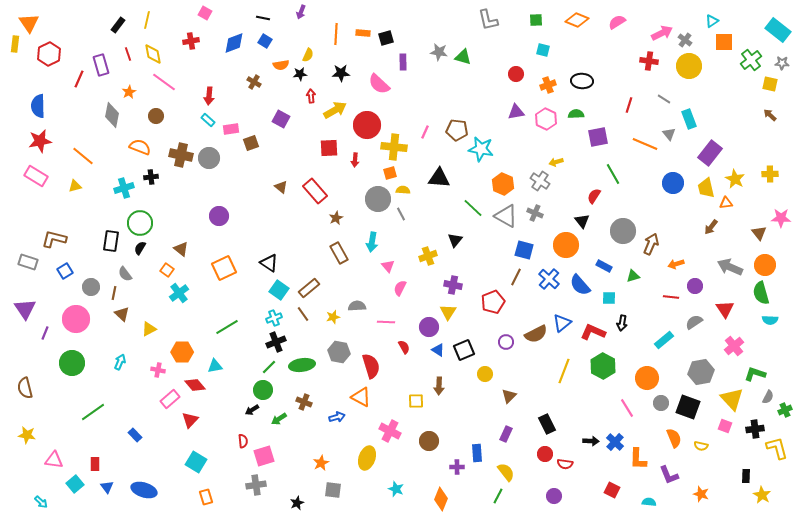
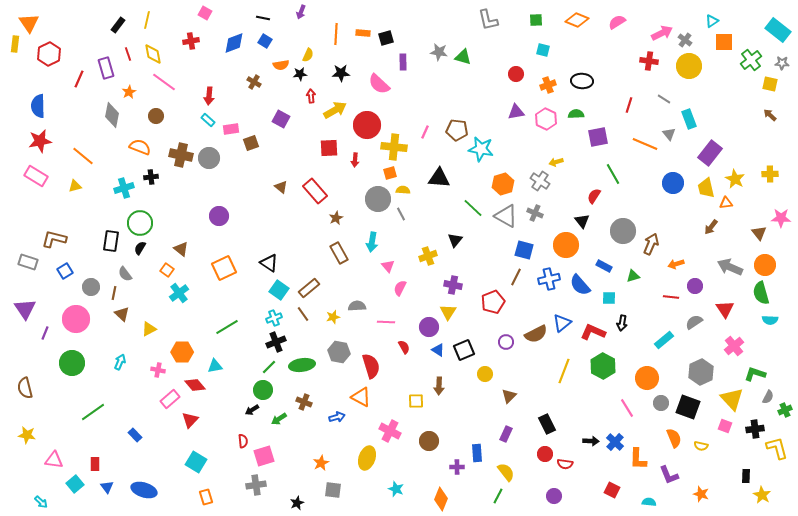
purple rectangle at (101, 65): moved 5 px right, 3 px down
orange hexagon at (503, 184): rotated 20 degrees clockwise
blue cross at (549, 279): rotated 35 degrees clockwise
gray hexagon at (701, 372): rotated 15 degrees counterclockwise
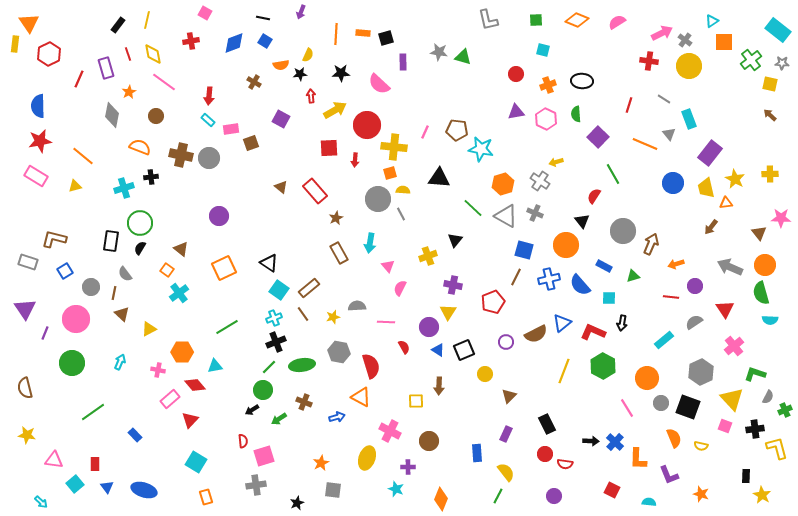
green semicircle at (576, 114): rotated 91 degrees counterclockwise
purple square at (598, 137): rotated 35 degrees counterclockwise
cyan arrow at (372, 242): moved 2 px left, 1 px down
purple cross at (457, 467): moved 49 px left
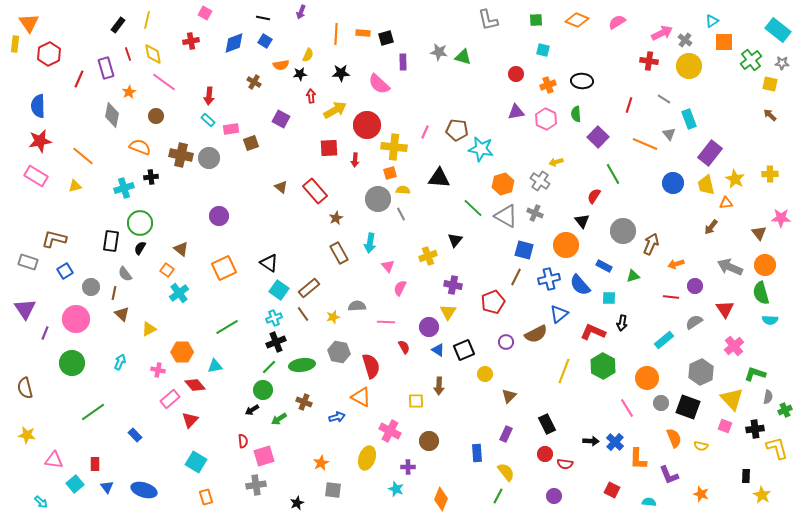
yellow trapezoid at (706, 188): moved 3 px up
blue triangle at (562, 323): moved 3 px left, 9 px up
gray semicircle at (768, 397): rotated 16 degrees counterclockwise
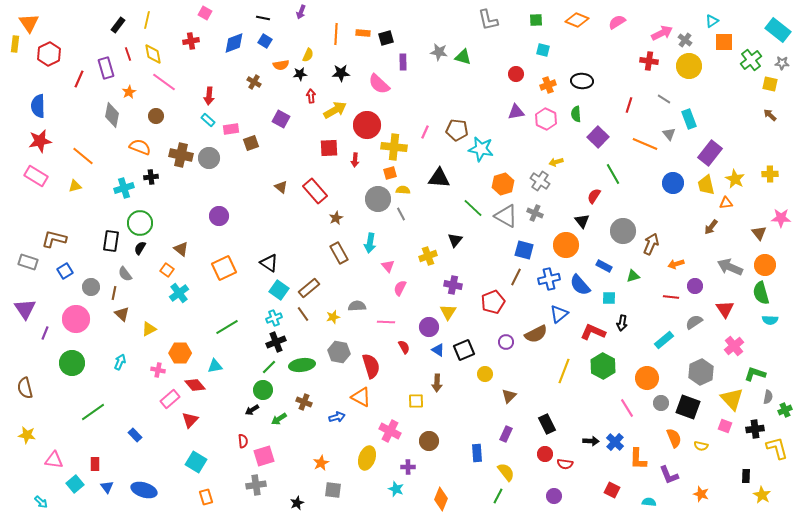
orange hexagon at (182, 352): moved 2 px left, 1 px down
brown arrow at (439, 386): moved 2 px left, 3 px up
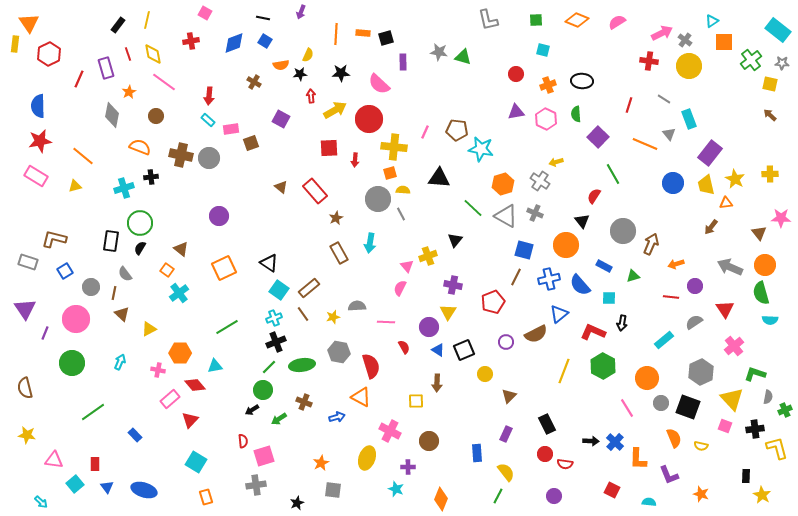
red circle at (367, 125): moved 2 px right, 6 px up
pink triangle at (388, 266): moved 19 px right
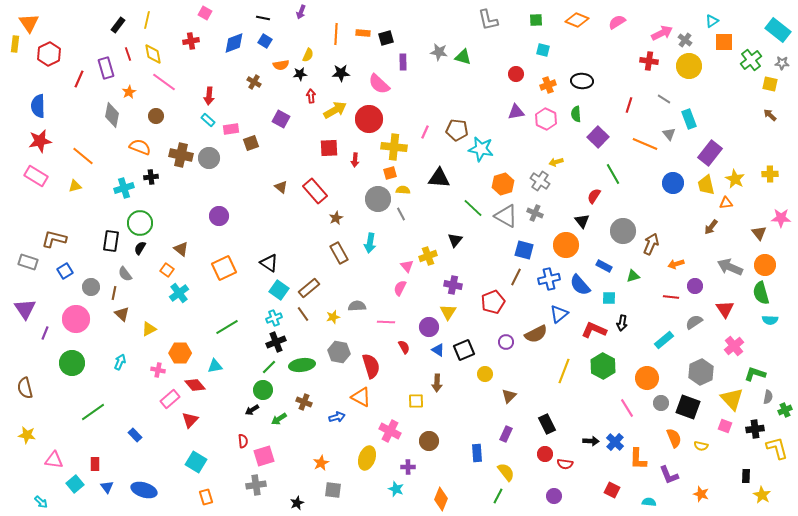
red L-shape at (593, 332): moved 1 px right, 2 px up
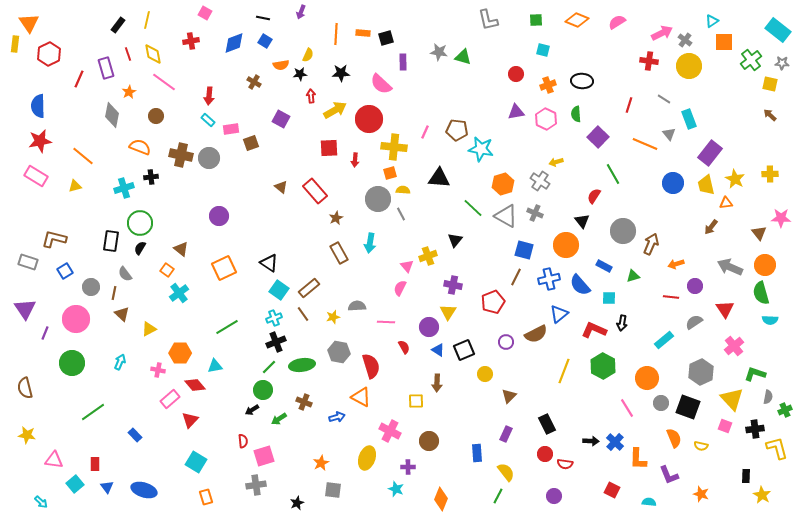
pink semicircle at (379, 84): moved 2 px right
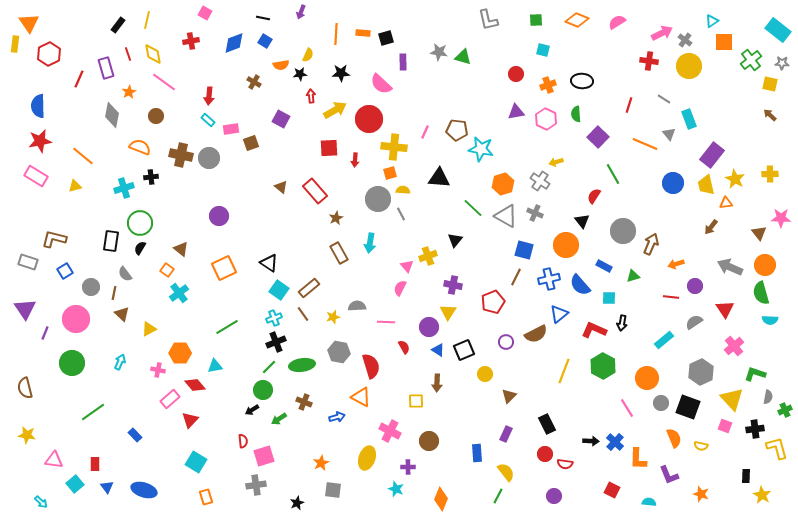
purple rectangle at (710, 153): moved 2 px right, 2 px down
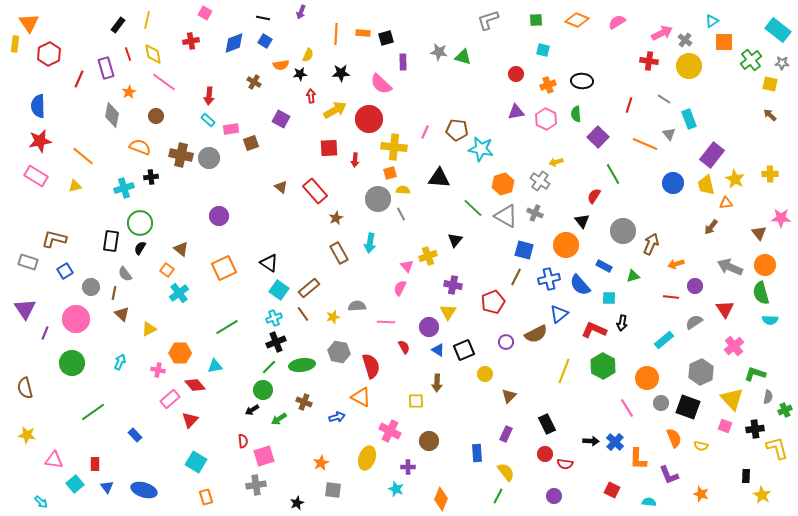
gray L-shape at (488, 20): rotated 85 degrees clockwise
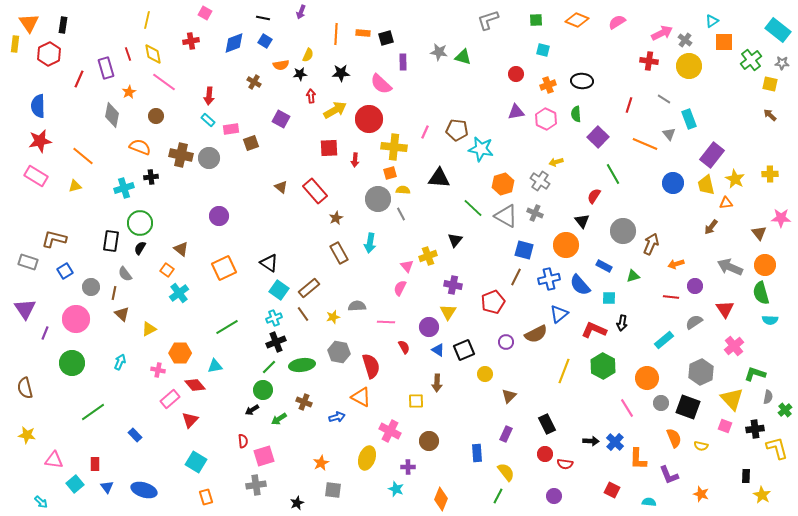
black rectangle at (118, 25): moved 55 px left; rotated 28 degrees counterclockwise
green cross at (785, 410): rotated 16 degrees counterclockwise
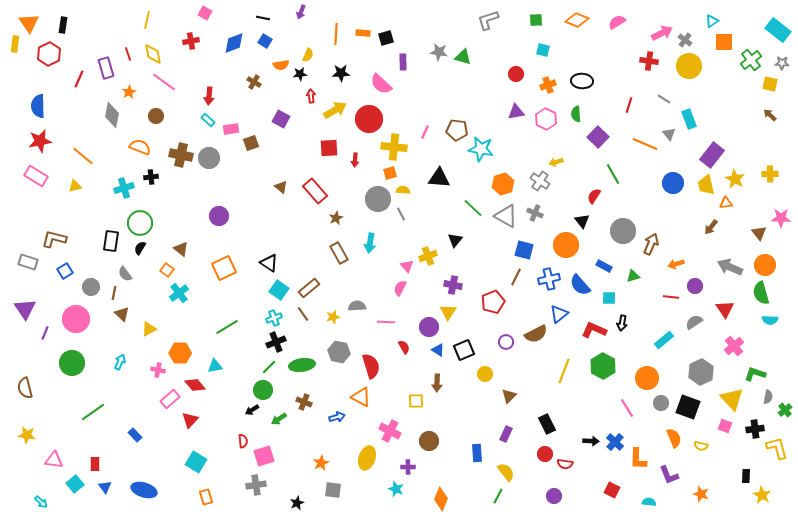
blue triangle at (107, 487): moved 2 px left
